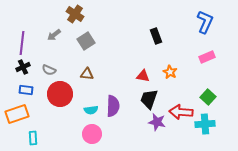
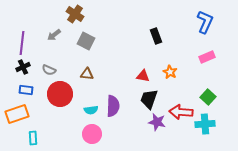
gray square: rotated 30 degrees counterclockwise
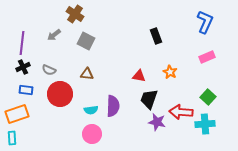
red triangle: moved 4 px left
cyan rectangle: moved 21 px left
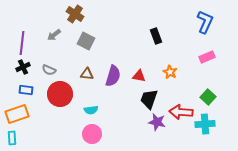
purple semicircle: moved 30 px up; rotated 15 degrees clockwise
